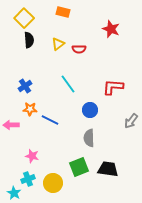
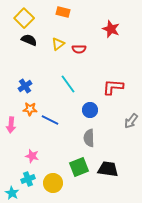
black semicircle: rotated 63 degrees counterclockwise
pink arrow: rotated 84 degrees counterclockwise
cyan star: moved 2 px left
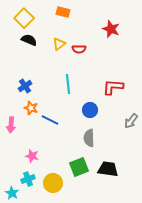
yellow triangle: moved 1 px right
cyan line: rotated 30 degrees clockwise
orange star: moved 1 px right, 1 px up; rotated 16 degrees clockwise
